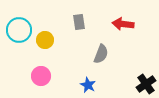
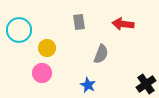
yellow circle: moved 2 px right, 8 px down
pink circle: moved 1 px right, 3 px up
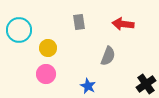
yellow circle: moved 1 px right
gray semicircle: moved 7 px right, 2 px down
pink circle: moved 4 px right, 1 px down
blue star: moved 1 px down
